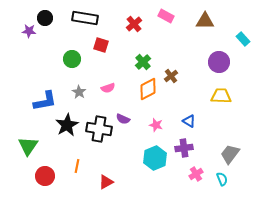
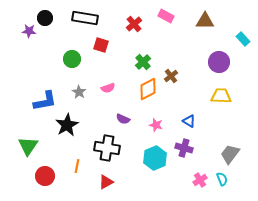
black cross: moved 8 px right, 19 px down
purple cross: rotated 24 degrees clockwise
pink cross: moved 4 px right, 6 px down
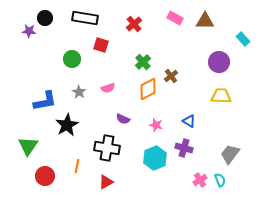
pink rectangle: moved 9 px right, 2 px down
cyan semicircle: moved 2 px left, 1 px down
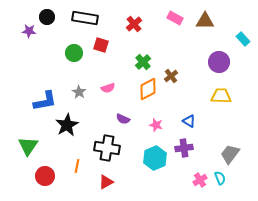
black circle: moved 2 px right, 1 px up
green circle: moved 2 px right, 6 px up
purple cross: rotated 24 degrees counterclockwise
cyan semicircle: moved 2 px up
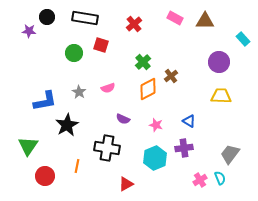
red triangle: moved 20 px right, 2 px down
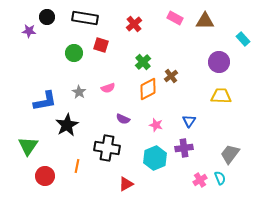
blue triangle: rotated 32 degrees clockwise
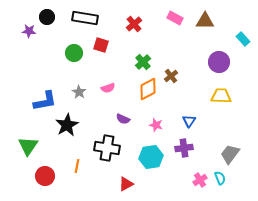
cyan hexagon: moved 4 px left, 1 px up; rotated 15 degrees clockwise
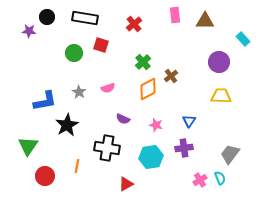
pink rectangle: moved 3 px up; rotated 56 degrees clockwise
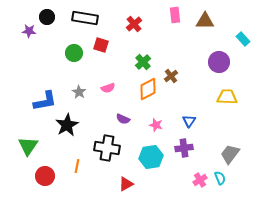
yellow trapezoid: moved 6 px right, 1 px down
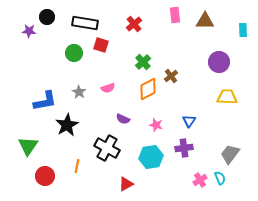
black rectangle: moved 5 px down
cyan rectangle: moved 9 px up; rotated 40 degrees clockwise
black cross: rotated 20 degrees clockwise
